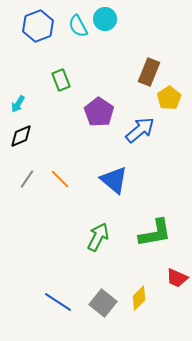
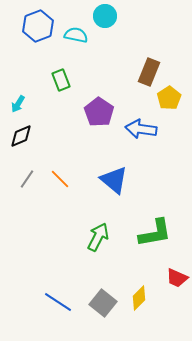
cyan circle: moved 3 px up
cyan semicircle: moved 2 px left, 9 px down; rotated 130 degrees clockwise
blue arrow: moved 1 px right, 1 px up; rotated 132 degrees counterclockwise
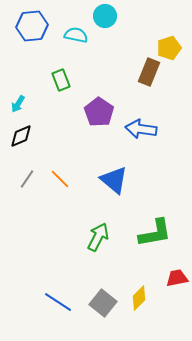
blue hexagon: moved 6 px left; rotated 16 degrees clockwise
yellow pentagon: moved 50 px up; rotated 15 degrees clockwise
red trapezoid: rotated 145 degrees clockwise
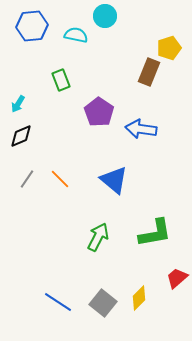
red trapezoid: rotated 30 degrees counterclockwise
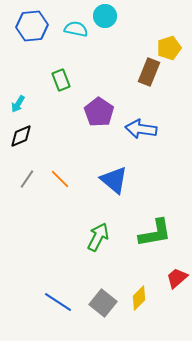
cyan semicircle: moved 6 px up
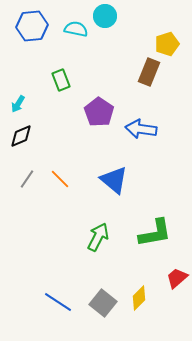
yellow pentagon: moved 2 px left, 4 px up
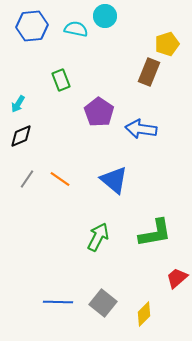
orange line: rotated 10 degrees counterclockwise
yellow diamond: moved 5 px right, 16 px down
blue line: rotated 32 degrees counterclockwise
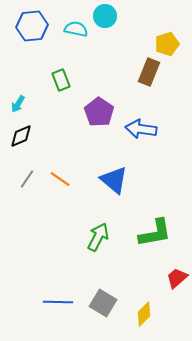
gray square: rotated 8 degrees counterclockwise
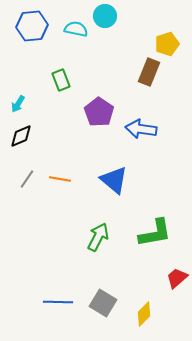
orange line: rotated 25 degrees counterclockwise
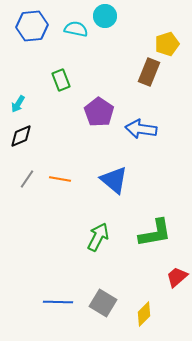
red trapezoid: moved 1 px up
